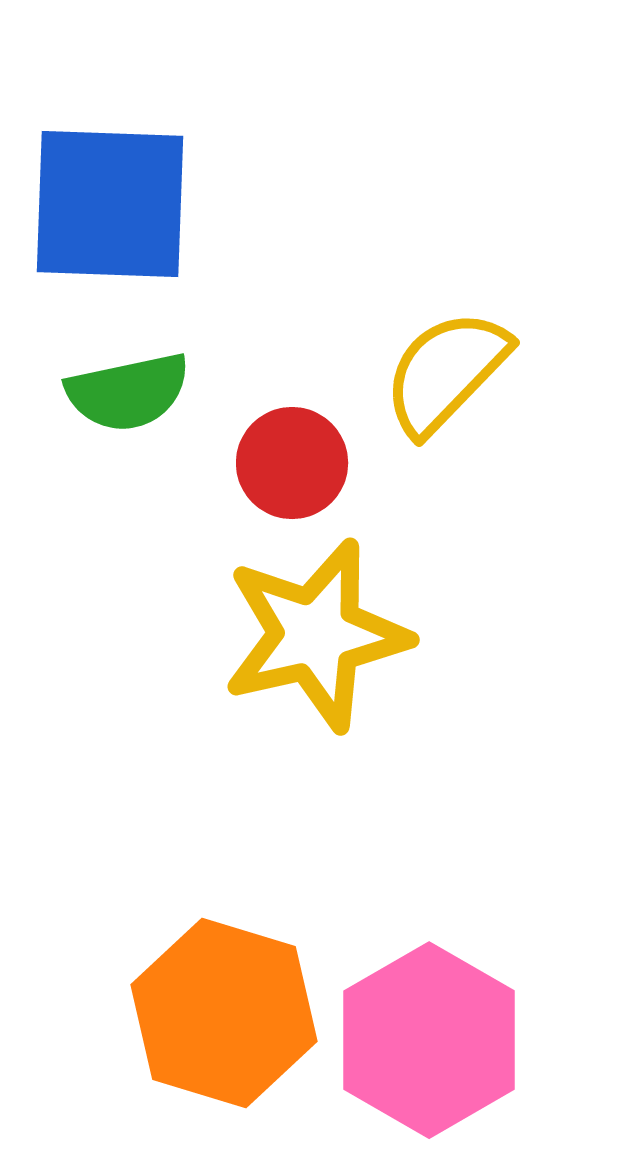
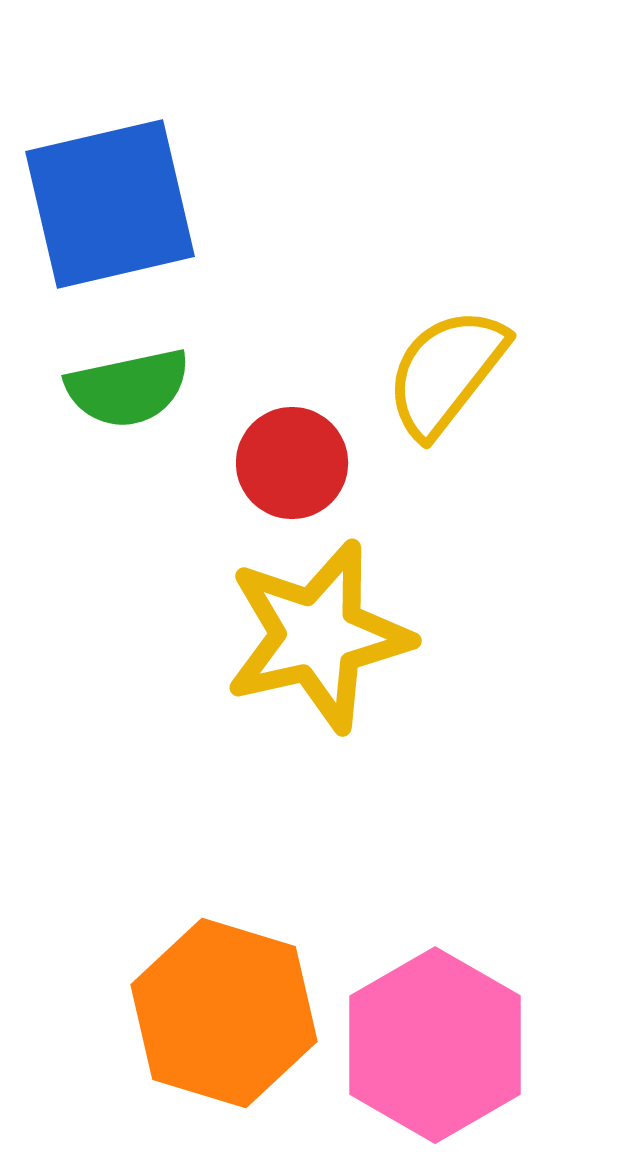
blue square: rotated 15 degrees counterclockwise
yellow semicircle: rotated 6 degrees counterclockwise
green semicircle: moved 4 px up
yellow star: moved 2 px right, 1 px down
pink hexagon: moved 6 px right, 5 px down
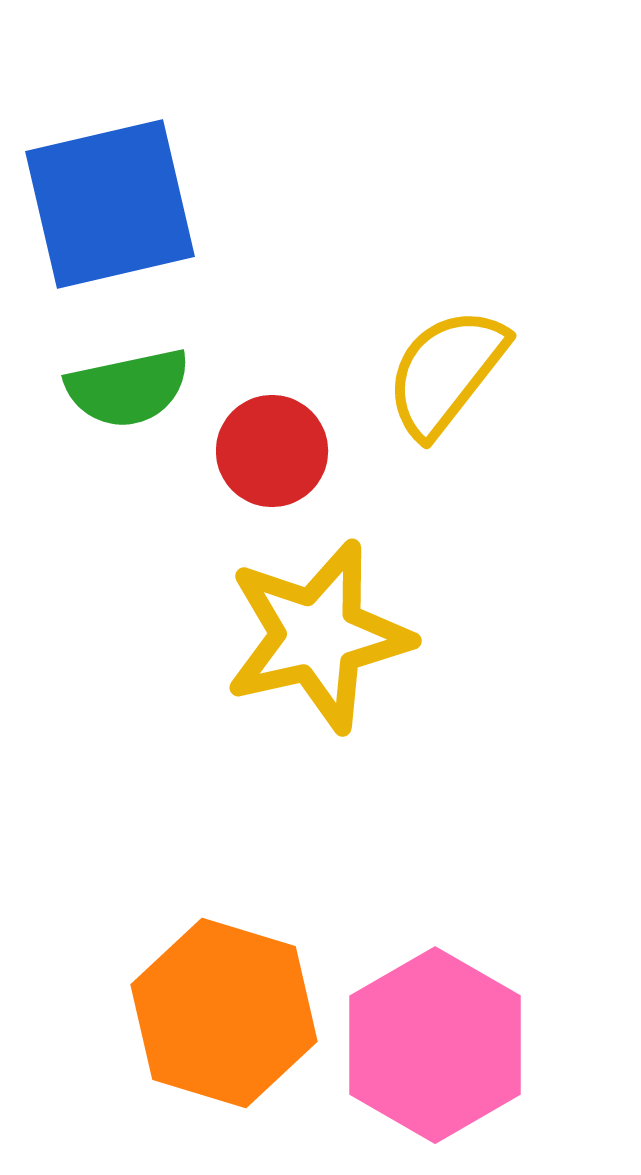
red circle: moved 20 px left, 12 px up
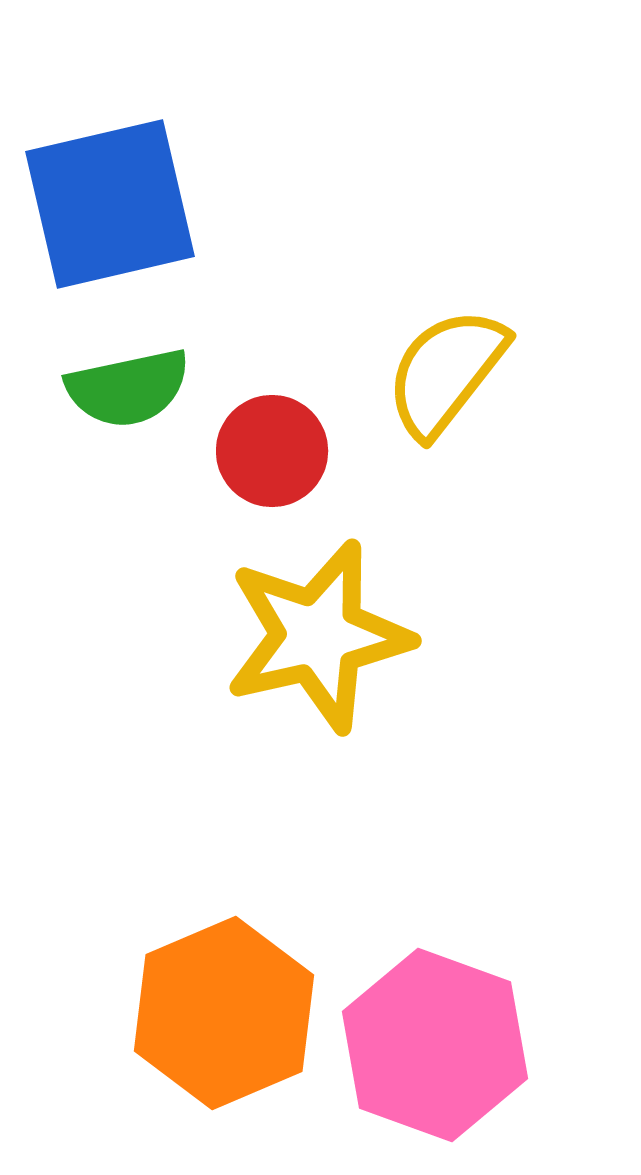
orange hexagon: rotated 20 degrees clockwise
pink hexagon: rotated 10 degrees counterclockwise
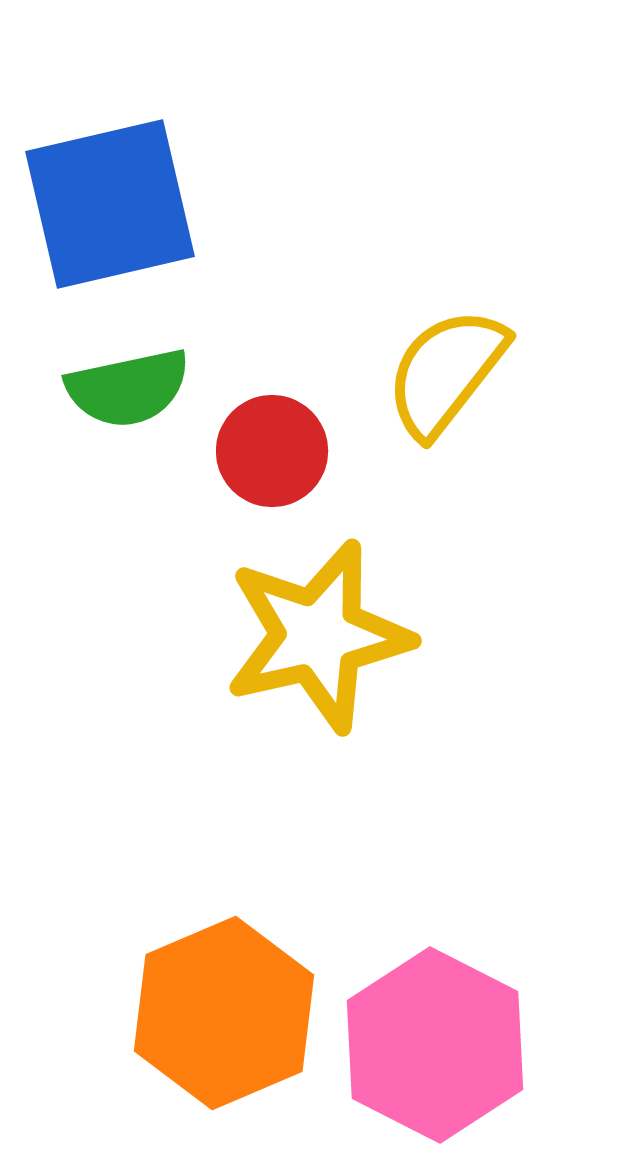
pink hexagon: rotated 7 degrees clockwise
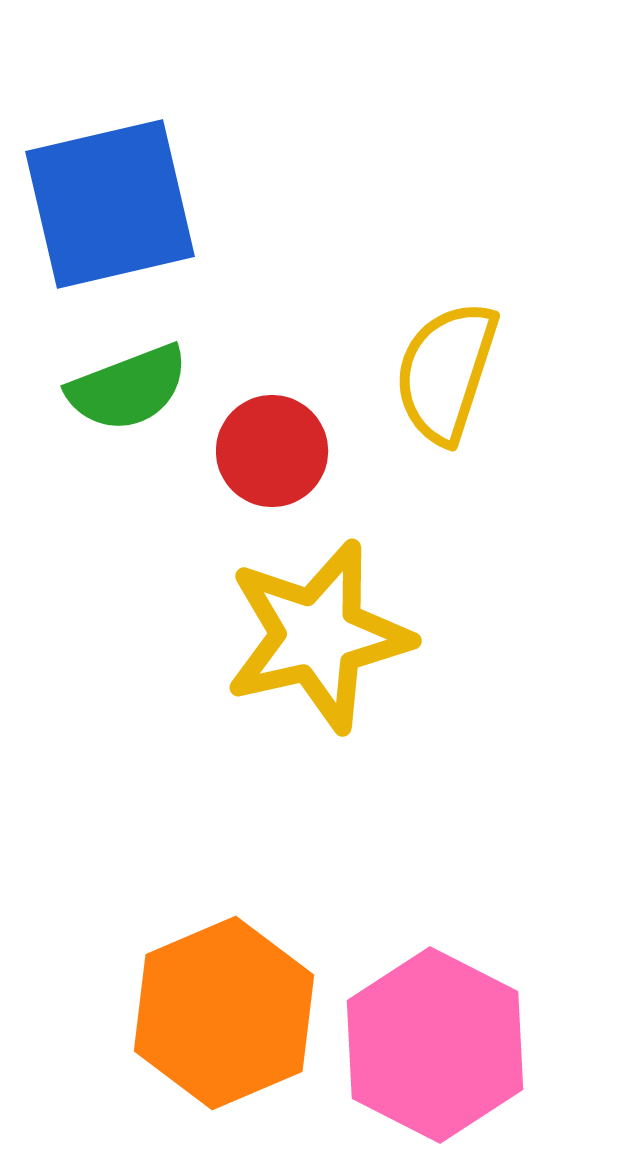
yellow semicircle: rotated 20 degrees counterclockwise
green semicircle: rotated 9 degrees counterclockwise
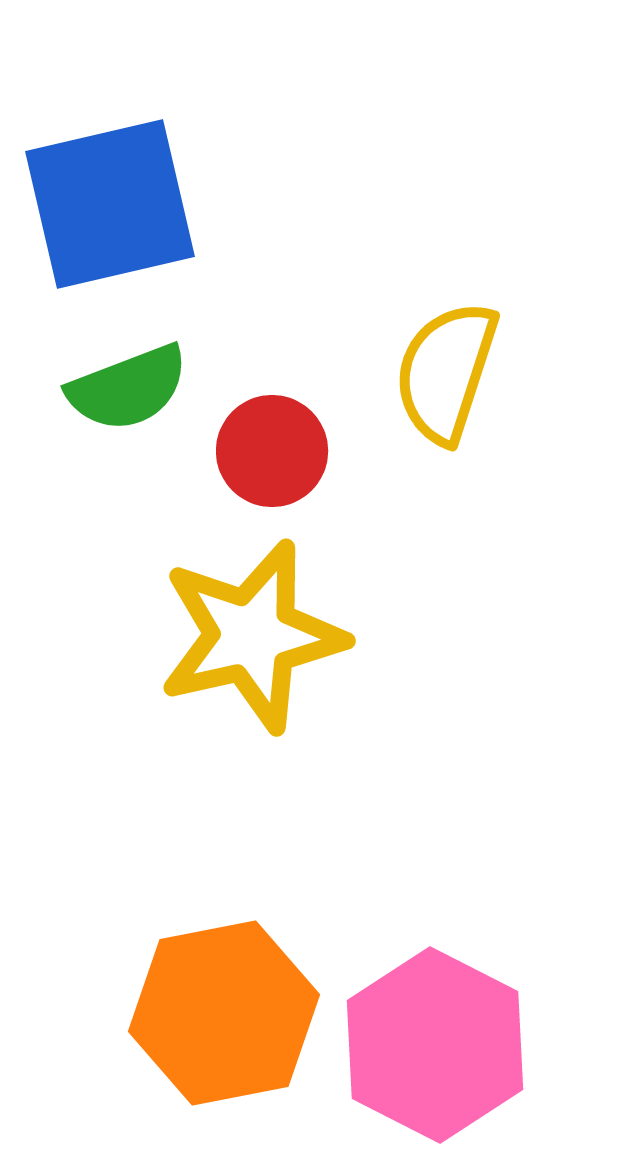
yellow star: moved 66 px left
orange hexagon: rotated 12 degrees clockwise
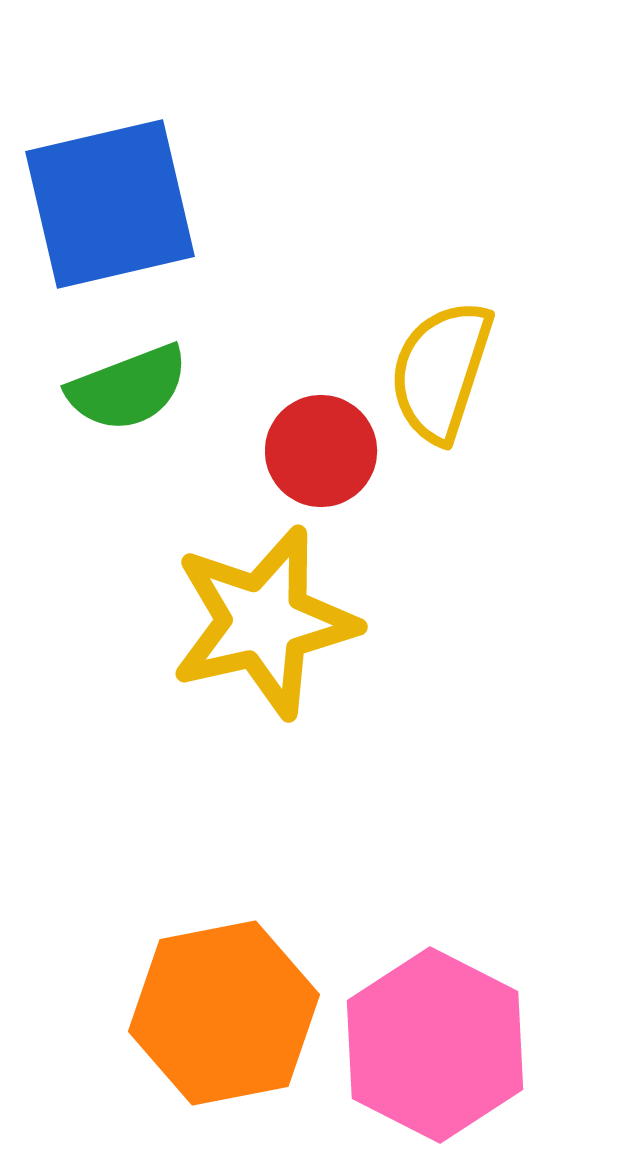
yellow semicircle: moved 5 px left, 1 px up
red circle: moved 49 px right
yellow star: moved 12 px right, 14 px up
